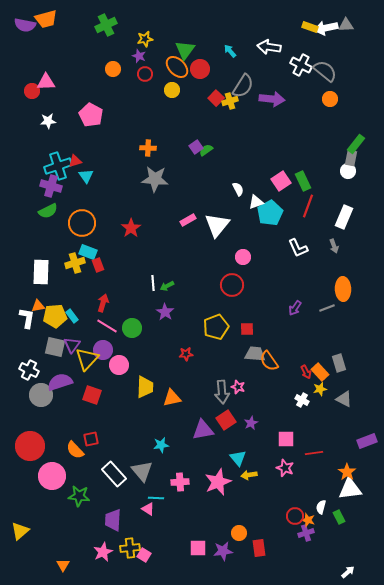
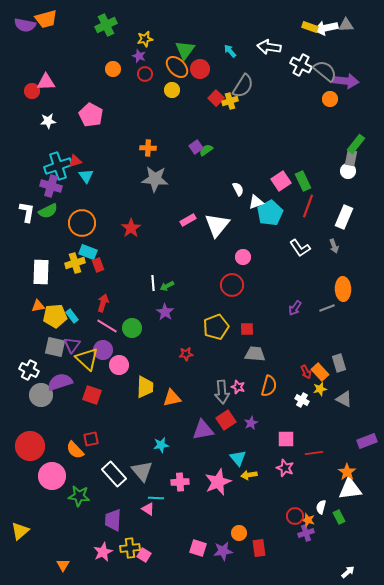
purple arrow at (272, 99): moved 74 px right, 18 px up
white L-shape at (298, 248): moved 2 px right; rotated 10 degrees counterclockwise
white L-shape at (27, 318): moved 106 px up
yellow triangle at (87, 359): rotated 30 degrees counterclockwise
orange semicircle at (269, 361): moved 25 px down; rotated 130 degrees counterclockwise
pink square at (198, 548): rotated 18 degrees clockwise
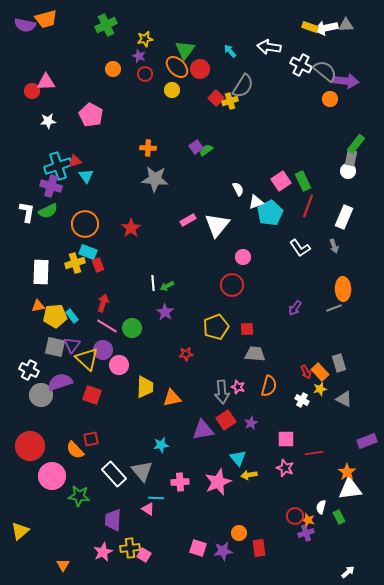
orange circle at (82, 223): moved 3 px right, 1 px down
gray line at (327, 308): moved 7 px right
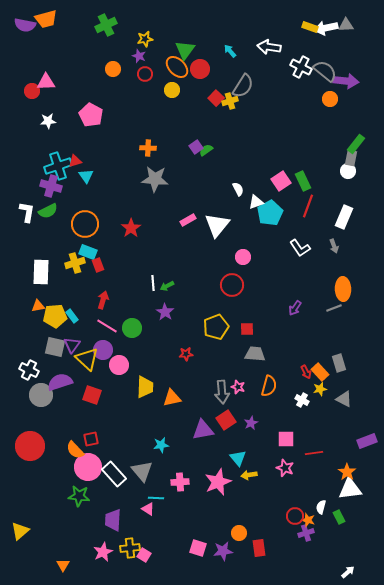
white cross at (301, 65): moved 2 px down
red arrow at (103, 303): moved 3 px up
pink circle at (52, 476): moved 36 px right, 9 px up
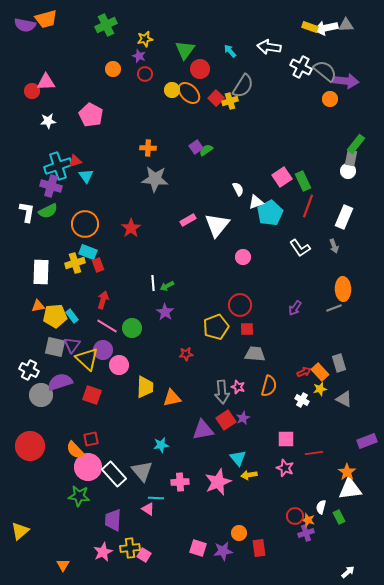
orange ellipse at (177, 67): moved 12 px right, 26 px down
pink square at (281, 181): moved 1 px right, 4 px up
red circle at (232, 285): moved 8 px right, 20 px down
red arrow at (306, 372): moved 2 px left; rotated 88 degrees counterclockwise
purple star at (251, 423): moved 8 px left, 5 px up
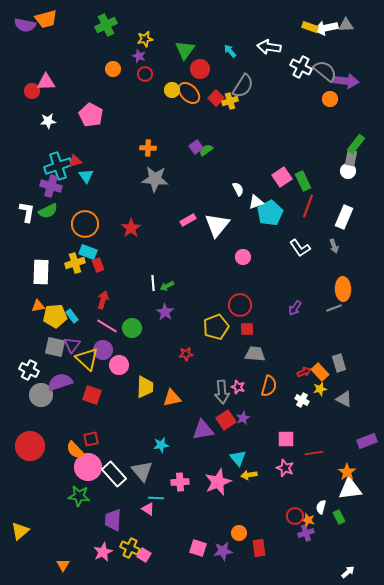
yellow cross at (130, 548): rotated 30 degrees clockwise
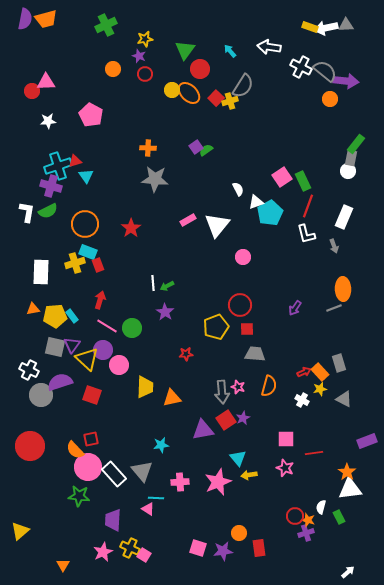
purple semicircle at (25, 25): moved 6 px up; rotated 90 degrees counterclockwise
white L-shape at (300, 248): moved 6 px right, 14 px up; rotated 20 degrees clockwise
red arrow at (103, 300): moved 3 px left
orange triangle at (38, 306): moved 5 px left, 3 px down
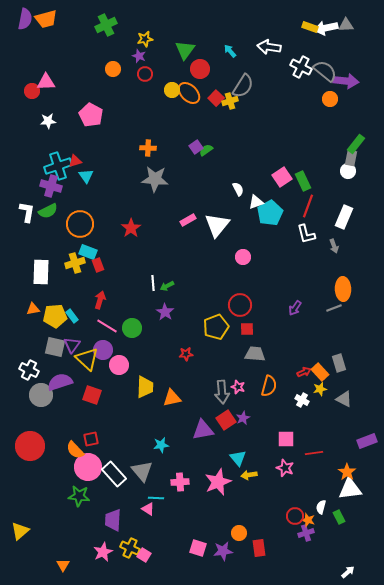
orange circle at (85, 224): moved 5 px left
